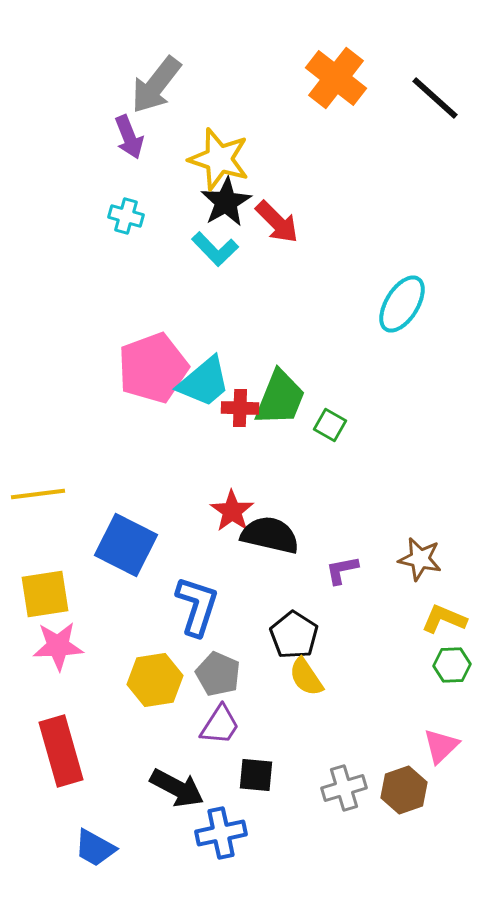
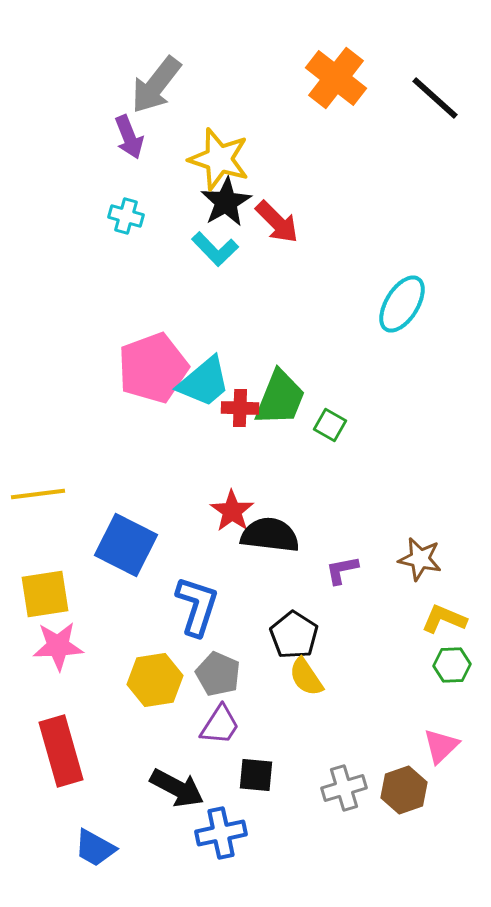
black semicircle: rotated 6 degrees counterclockwise
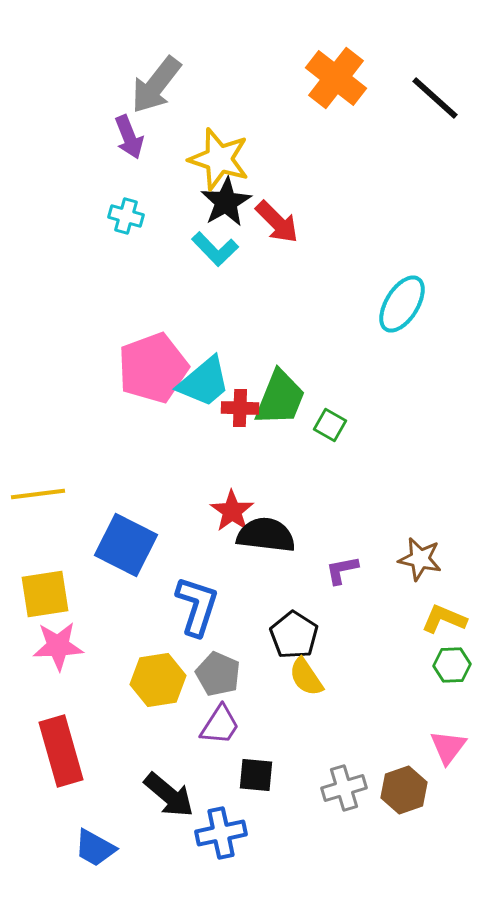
black semicircle: moved 4 px left
yellow hexagon: moved 3 px right
pink triangle: moved 7 px right, 1 px down; rotated 9 degrees counterclockwise
black arrow: moved 8 px left, 7 px down; rotated 12 degrees clockwise
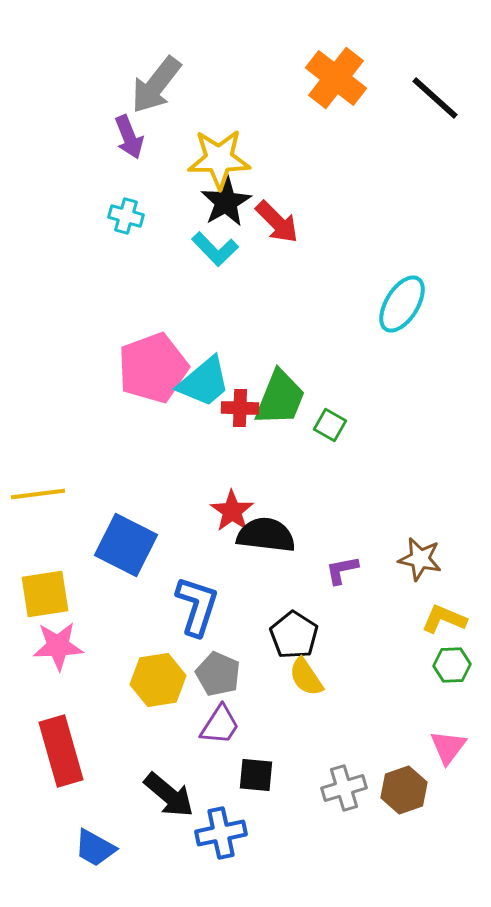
yellow star: rotated 18 degrees counterclockwise
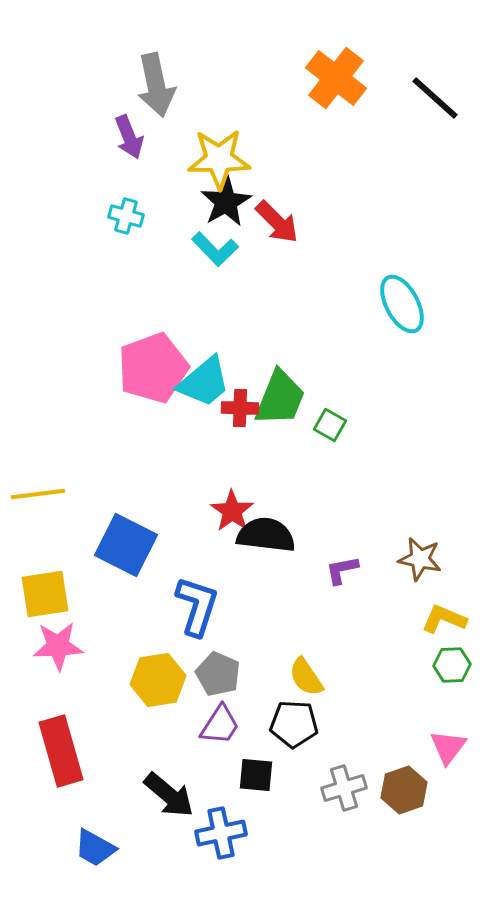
gray arrow: rotated 50 degrees counterclockwise
cyan ellipse: rotated 60 degrees counterclockwise
black pentagon: moved 89 px down; rotated 30 degrees counterclockwise
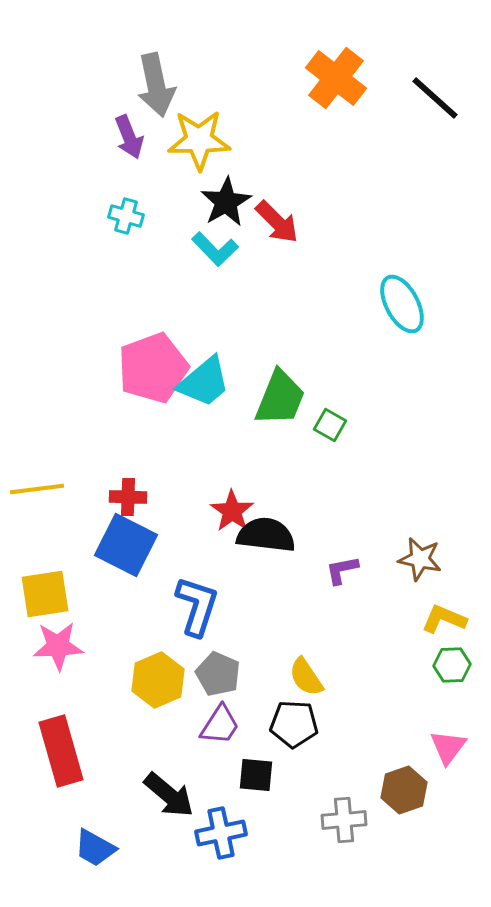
yellow star: moved 20 px left, 19 px up
red cross: moved 112 px left, 89 px down
yellow line: moved 1 px left, 5 px up
yellow hexagon: rotated 14 degrees counterclockwise
gray cross: moved 32 px down; rotated 12 degrees clockwise
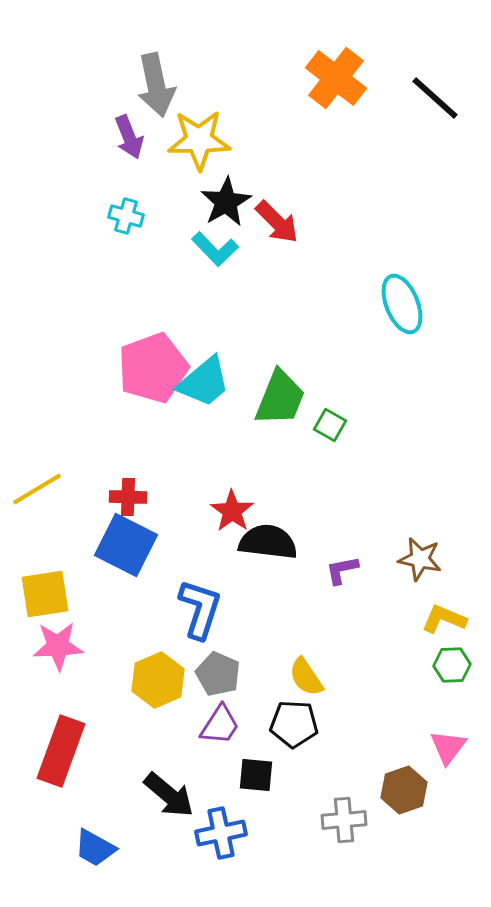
cyan ellipse: rotated 6 degrees clockwise
yellow line: rotated 24 degrees counterclockwise
black semicircle: moved 2 px right, 7 px down
blue L-shape: moved 3 px right, 3 px down
red rectangle: rotated 36 degrees clockwise
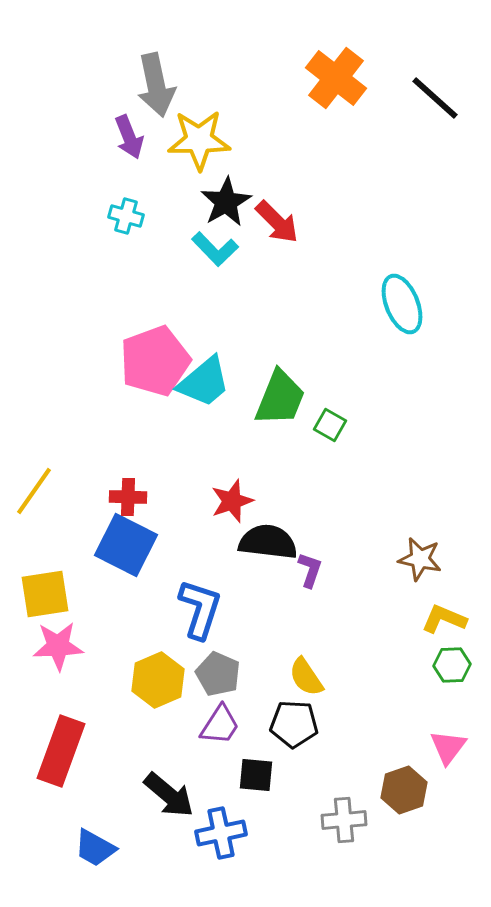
pink pentagon: moved 2 px right, 7 px up
yellow line: moved 3 px left, 2 px down; rotated 24 degrees counterclockwise
red star: moved 10 px up; rotated 18 degrees clockwise
purple L-shape: moved 32 px left; rotated 120 degrees clockwise
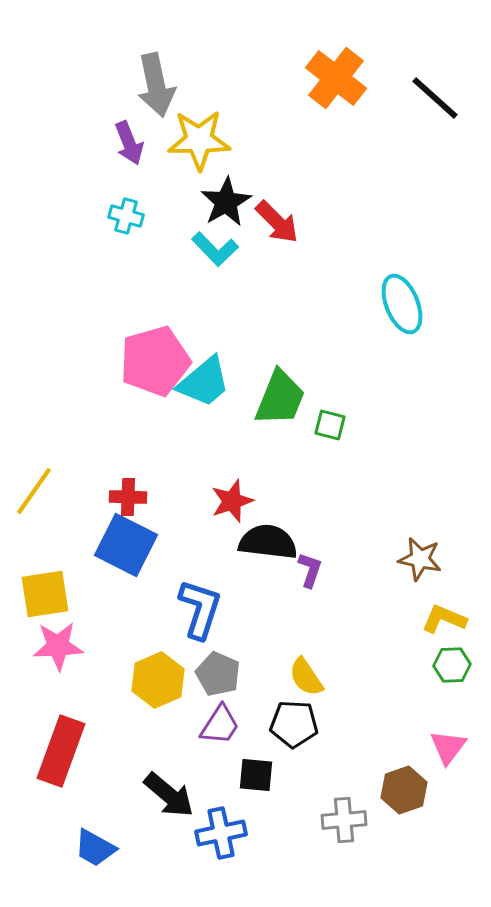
purple arrow: moved 6 px down
pink pentagon: rotated 4 degrees clockwise
green square: rotated 16 degrees counterclockwise
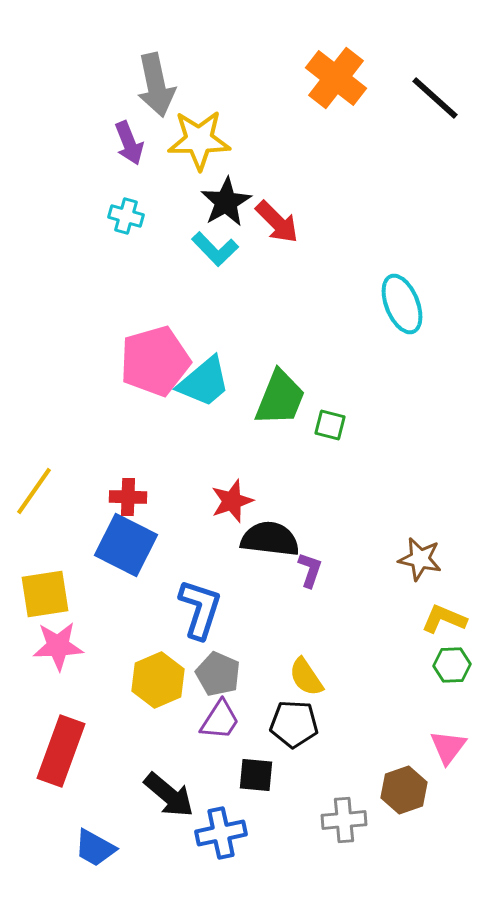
black semicircle: moved 2 px right, 3 px up
purple trapezoid: moved 5 px up
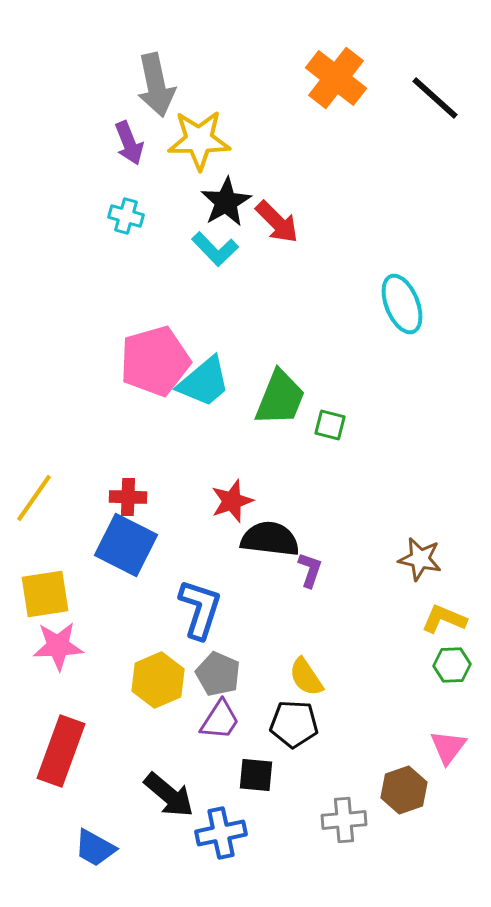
yellow line: moved 7 px down
